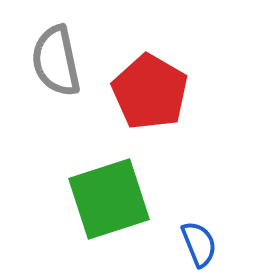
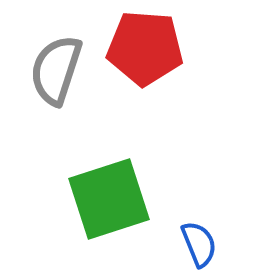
gray semicircle: moved 9 px down; rotated 30 degrees clockwise
red pentagon: moved 5 px left, 44 px up; rotated 26 degrees counterclockwise
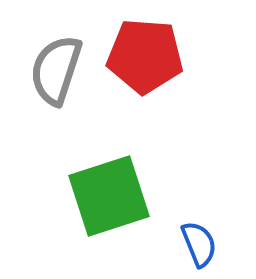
red pentagon: moved 8 px down
green square: moved 3 px up
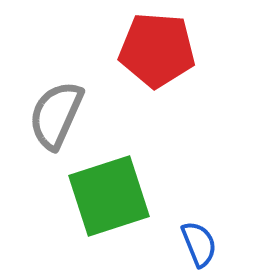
red pentagon: moved 12 px right, 6 px up
gray semicircle: moved 45 px down; rotated 6 degrees clockwise
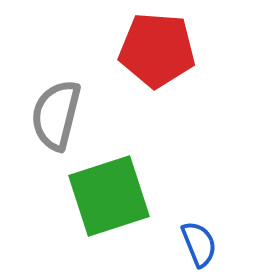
gray semicircle: rotated 10 degrees counterclockwise
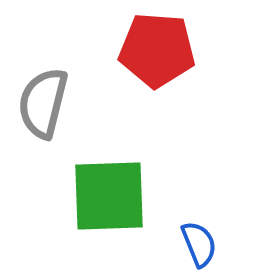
gray semicircle: moved 13 px left, 12 px up
green square: rotated 16 degrees clockwise
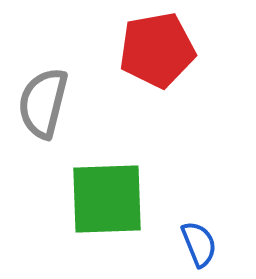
red pentagon: rotated 14 degrees counterclockwise
green square: moved 2 px left, 3 px down
